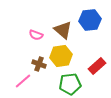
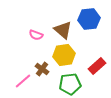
blue hexagon: moved 1 px left, 1 px up
yellow hexagon: moved 3 px right, 1 px up
brown cross: moved 3 px right, 5 px down; rotated 16 degrees clockwise
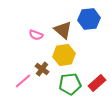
red rectangle: moved 17 px down
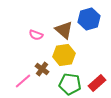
blue hexagon: rotated 10 degrees counterclockwise
brown triangle: moved 1 px right
green pentagon: rotated 15 degrees clockwise
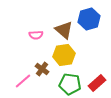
pink semicircle: rotated 24 degrees counterclockwise
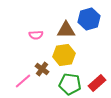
brown triangle: moved 2 px right; rotated 42 degrees counterclockwise
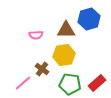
pink line: moved 2 px down
